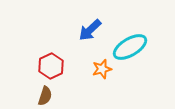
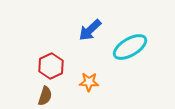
orange star: moved 13 px left, 13 px down; rotated 18 degrees clockwise
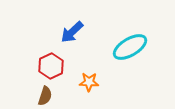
blue arrow: moved 18 px left, 2 px down
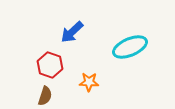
cyan ellipse: rotated 8 degrees clockwise
red hexagon: moved 1 px left, 1 px up; rotated 15 degrees counterclockwise
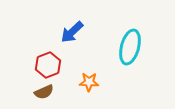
cyan ellipse: rotated 52 degrees counterclockwise
red hexagon: moved 2 px left; rotated 20 degrees clockwise
brown semicircle: moved 1 px left, 4 px up; rotated 48 degrees clockwise
